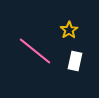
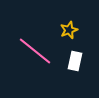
yellow star: rotated 12 degrees clockwise
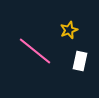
white rectangle: moved 5 px right
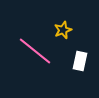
yellow star: moved 6 px left
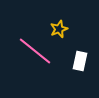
yellow star: moved 4 px left, 1 px up
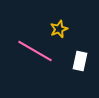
pink line: rotated 9 degrees counterclockwise
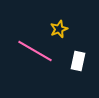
white rectangle: moved 2 px left
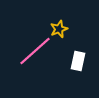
pink line: rotated 72 degrees counterclockwise
